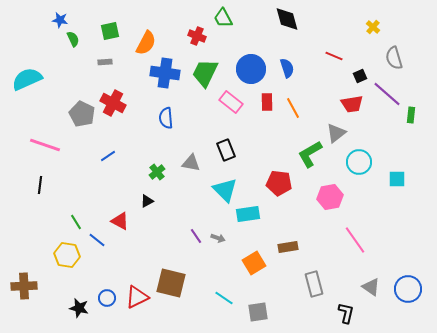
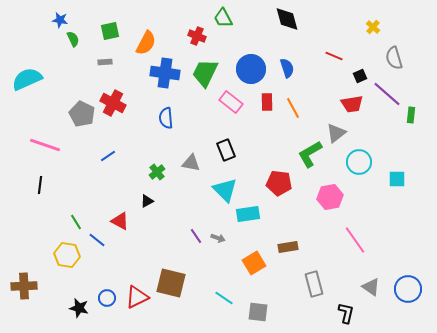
gray square at (258, 312): rotated 15 degrees clockwise
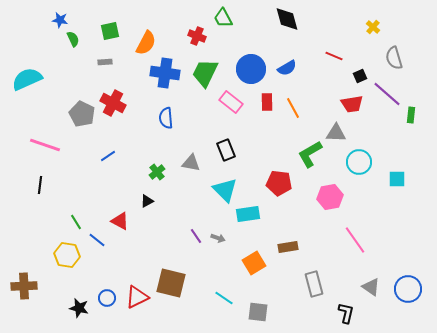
blue semicircle at (287, 68): rotated 78 degrees clockwise
gray triangle at (336, 133): rotated 40 degrees clockwise
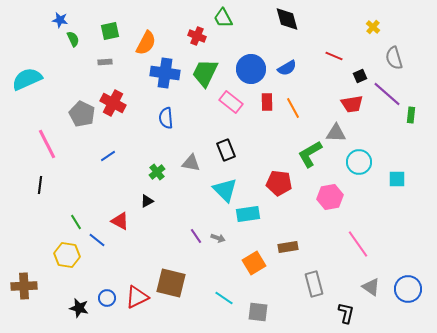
pink line at (45, 145): moved 2 px right, 1 px up; rotated 44 degrees clockwise
pink line at (355, 240): moved 3 px right, 4 px down
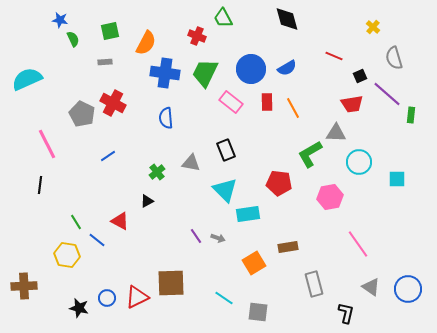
brown square at (171, 283): rotated 16 degrees counterclockwise
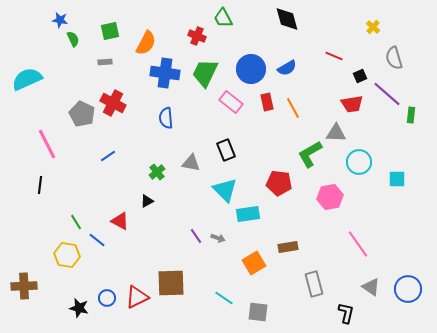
red rectangle at (267, 102): rotated 12 degrees counterclockwise
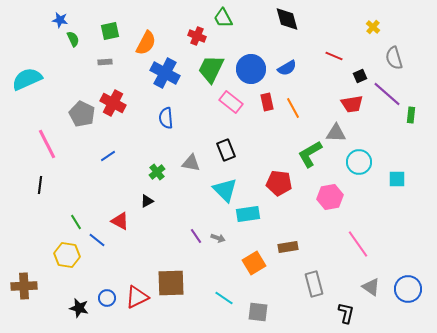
blue cross at (165, 73): rotated 20 degrees clockwise
green trapezoid at (205, 73): moved 6 px right, 4 px up
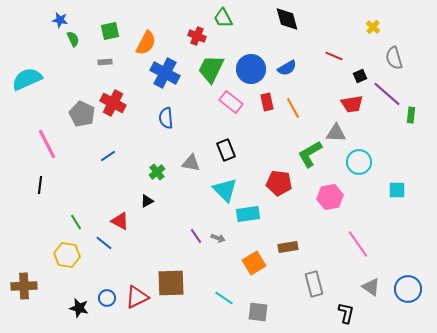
cyan square at (397, 179): moved 11 px down
blue line at (97, 240): moved 7 px right, 3 px down
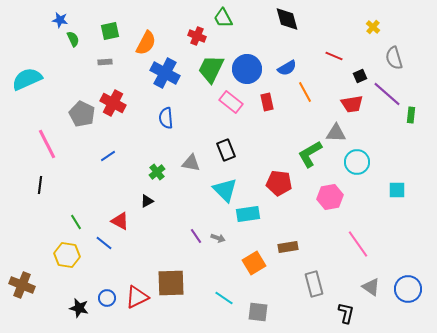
blue circle at (251, 69): moved 4 px left
orange line at (293, 108): moved 12 px right, 16 px up
cyan circle at (359, 162): moved 2 px left
brown cross at (24, 286): moved 2 px left, 1 px up; rotated 25 degrees clockwise
